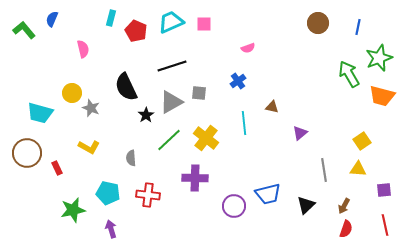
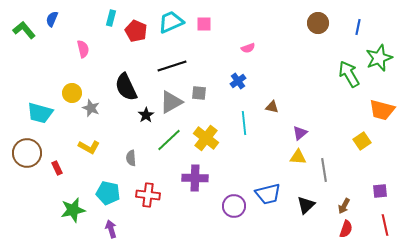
orange trapezoid at (382, 96): moved 14 px down
yellow triangle at (358, 169): moved 60 px left, 12 px up
purple square at (384, 190): moved 4 px left, 1 px down
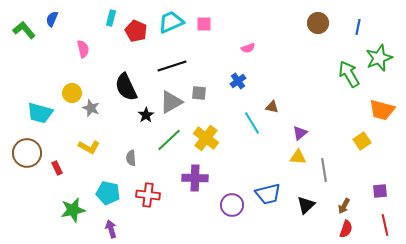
cyan line at (244, 123): moved 8 px right; rotated 25 degrees counterclockwise
purple circle at (234, 206): moved 2 px left, 1 px up
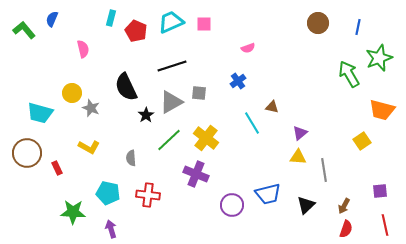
purple cross at (195, 178): moved 1 px right, 4 px up; rotated 20 degrees clockwise
green star at (73, 210): moved 2 px down; rotated 15 degrees clockwise
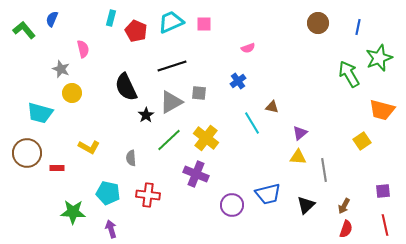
gray star at (91, 108): moved 30 px left, 39 px up
red rectangle at (57, 168): rotated 64 degrees counterclockwise
purple square at (380, 191): moved 3 px right
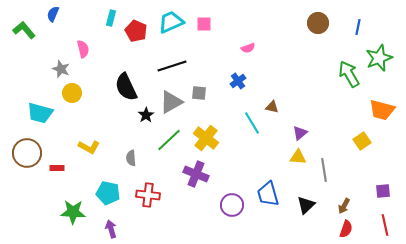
blue semicircle at (52, 19): moved 1 px right, 5 px up
blue trapezoid at (268, 194): rotated 88 degrees clockwise
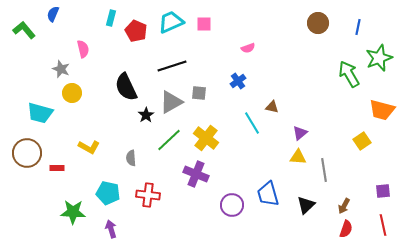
red line at (385, 225): moved 2 px left
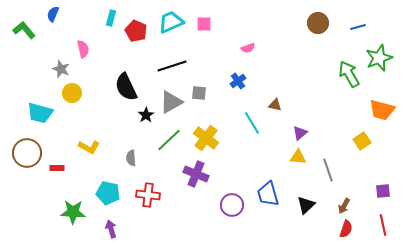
blue line at (358, 27): rotated 63 degrees clockwise
brown triangle at (272, 107): moved 3 px right, 2 px up
gray line at (324, 170): moved 4 px right; rotated 10 degrees counterclockwise
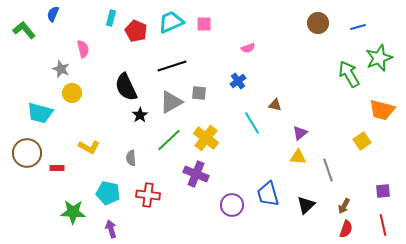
black star at (146, 115): moved 6 px left
